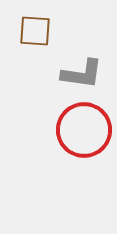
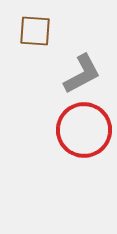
gray L-shape: rotated 36 degrees counterclockwise
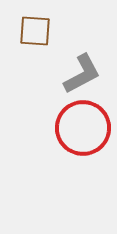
red circle: moved 1 px left, 2 px up
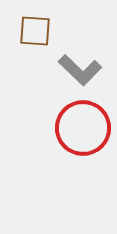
gray L-shape: moved 2 px left, 4 px up; rotated 72 degrees clockwise
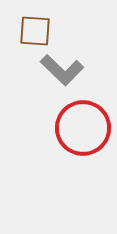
gray L-shape: moved 18 px left
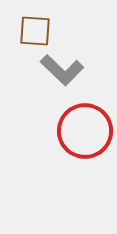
red circle: moved 2 px right, 3 px down
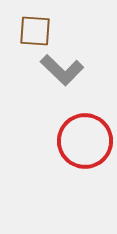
red circle: moved 10 px down
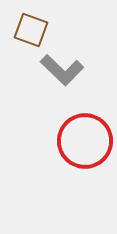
brown square: moved 4 px left, 1 px up; rotated 16 degrees clockwise
